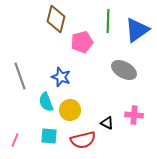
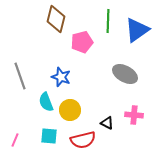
gray ellipse: moved 1 px right, 4 px down
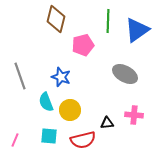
pink pentagon: moved 1 px right, 3 px down
black triangle: rotated 32 degrees counterclockwise
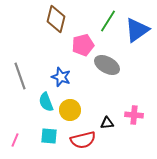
green line: rotated 30 degrees clockwise
gray ellipse: moved 18 px left, 9 px up
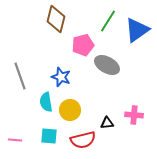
cyan semicircle: rotated 12 degrees clockwise
pink line: rotated 72 degrees clockwise
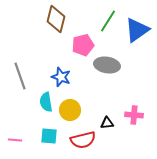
gray ellipse: rotated 20 degrees counterclockwise
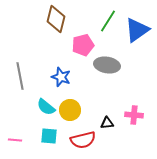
gray line: rotated 8 degrees clockwise
cyan semicircle: moved 5 px down; rotated 42 degrees counterclockwise
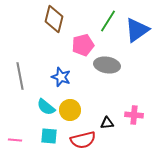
brown diamond: moved 2 px left
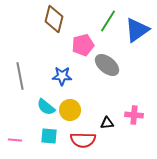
gray ellipse: rotated 30 degrees clockwise
blue star: moved 1 px right, 1 px up; rotated 18 degrees counterclockwise
red semicircle: rotated 15 degrees clockwise
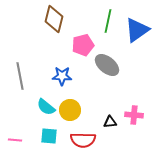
green line: rotated 20 degrees counterclockwise
black triangle: moved 3 px right, 1 px up
